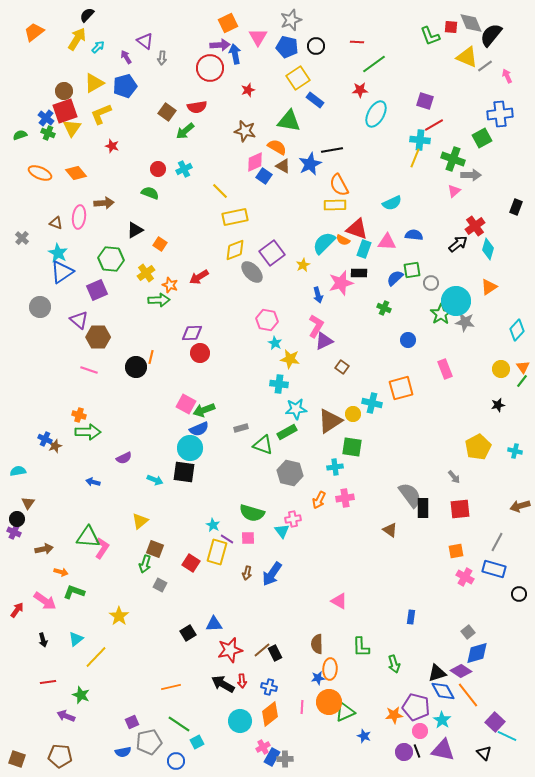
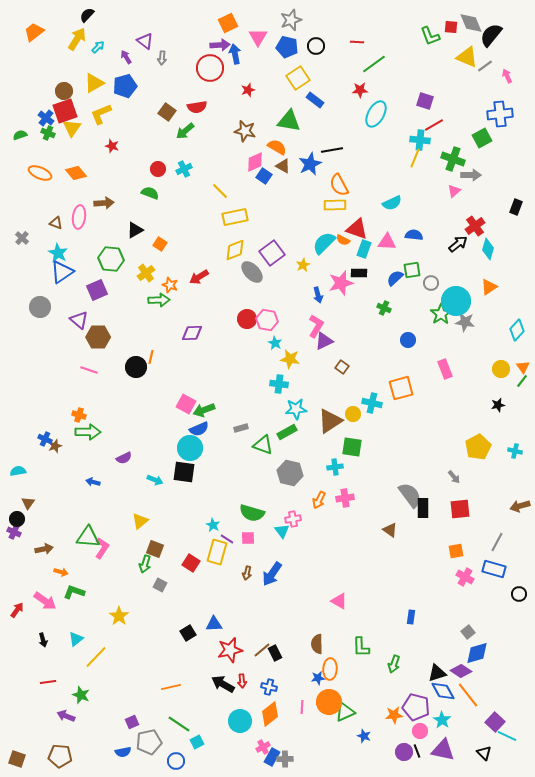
red circle at (200, 353): moved 47 px right, 34 px up
green arrow at (394, 664): rotated 36 degrees clockwise
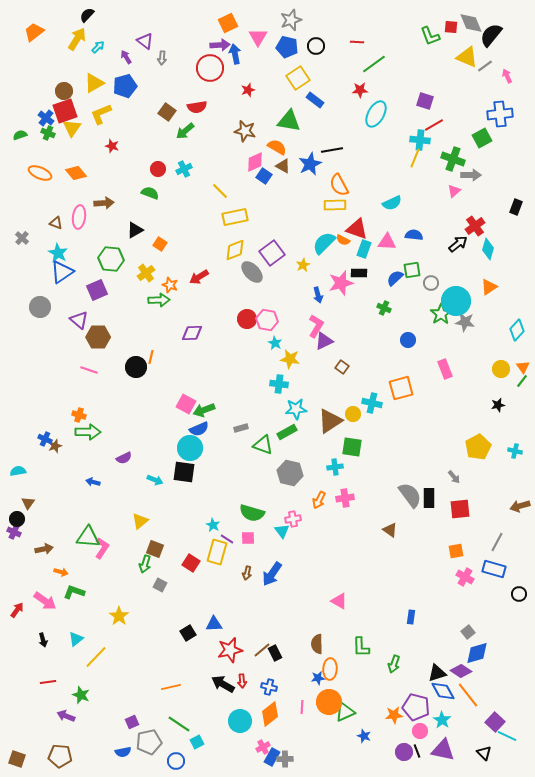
black rectangle at (423, 508): moved 6 px right, 10 px up
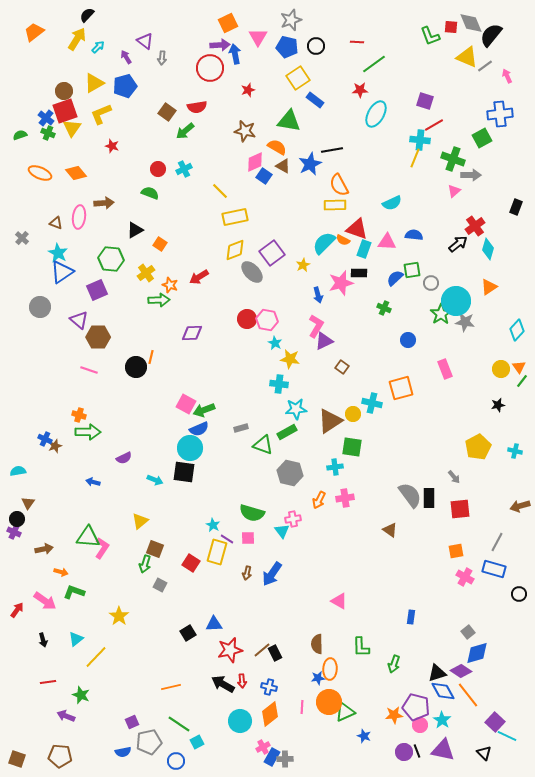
orange triangle at (523, 367): moved 4 px left
pink circle at (420, 731): moved 6 px up
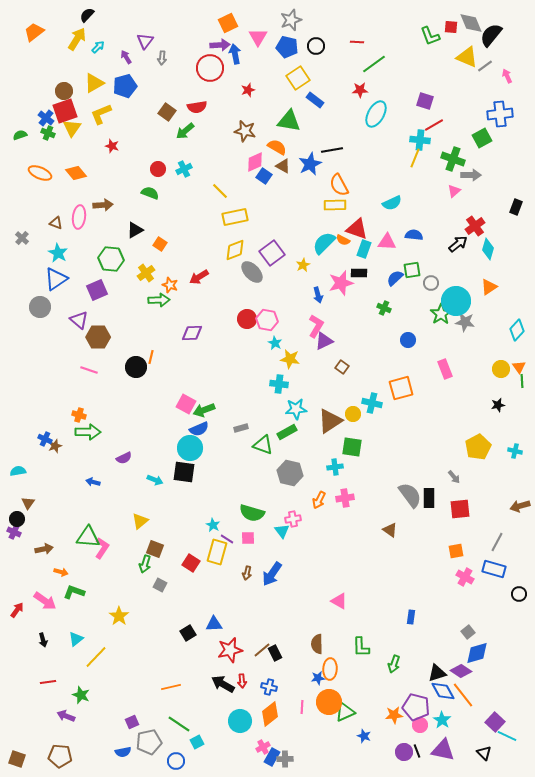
purple triangle at (145, 41): rotated 30 degrees clockwise
brown arrow at (104, 203): moved 1 px left, 2 px down
blue triangle at (62, 272): moved 6 px left, 7 px down
green line at (522, 381): rotated 40 degrees counterclockwise
orange line at (468, 695): moved 5 px left
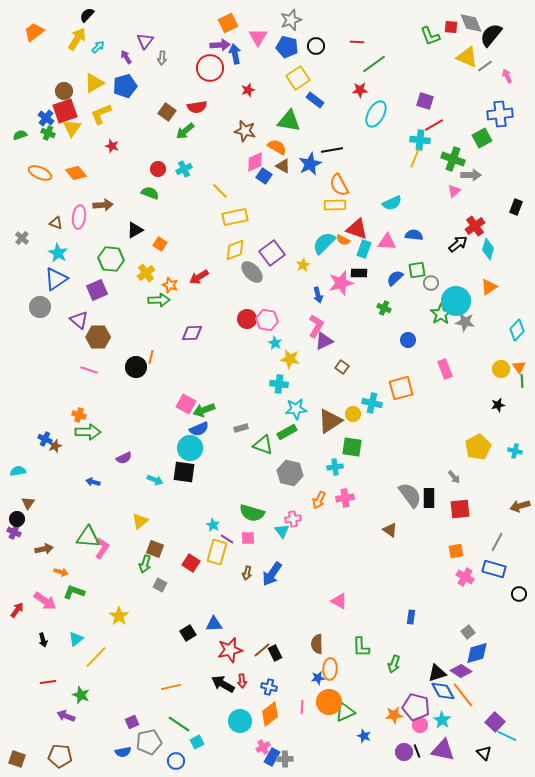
green square at (412, 270): moved 5 px right
